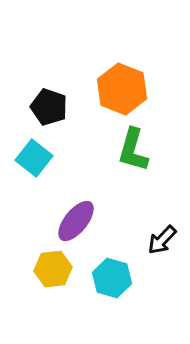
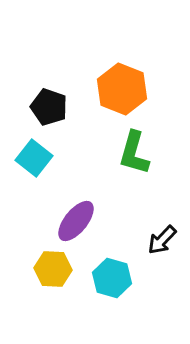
green L-shape: moved 1 px right, 3 px down
yellow hexagon: rotated 9 degrees clockwise
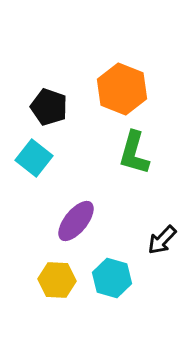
yellow hexagon: moved 4 px right, 11 px down
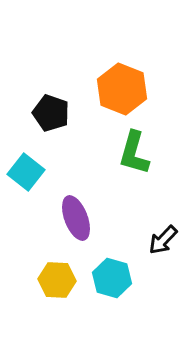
black pentagon: moved 2 px right, 6 px down
cyan square: moved 8 px left, 14 px down
purple ellipse: moved 3 px up; rotated 60 degrees counterclockwise
black arrow: moved 1 px right
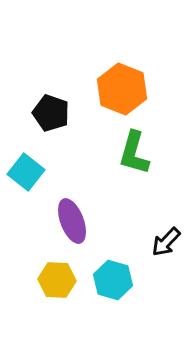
purple ellipse: moved 4 px left, 3 px down
black arrow: moved 3 px right, 2 px down
cyan hexagon: moved 1 px right, 2 px down
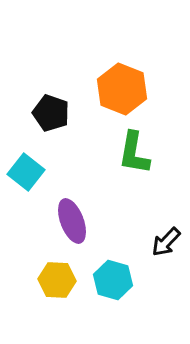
green L-shape: rotated 6 degrees counterclockwise
